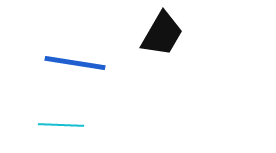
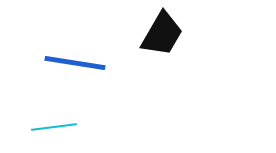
cyan line: moved 7 px left, 2 px down; rotated 9 degrees counterclockwise
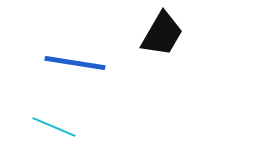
cyan line: rotated 30 degrees clockwise
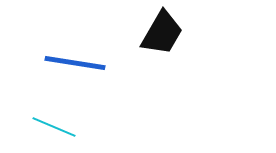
black trapezoid: moved 1 px up
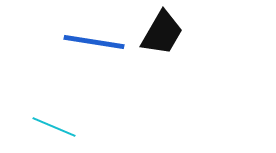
blue line: moved 19 px right, 21 px up
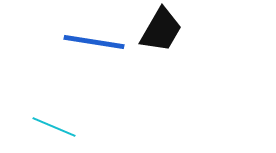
black trapezoid: moved 1 px left, 3 px up
